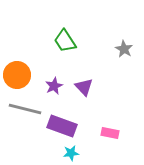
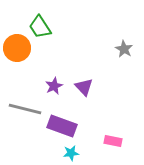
green trapezoid: moved 25 px left, 14 px up
orange circle: moved 27 px up
pink rectangle: moved 3 px right, 8 px down
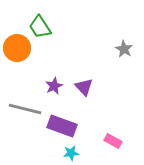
pink rectangle: rotated 18 degrees clockwise
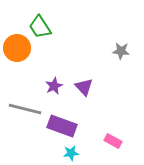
gray star: moved 3 px left, 2 px down; rotated 24 degrees counterclockwise
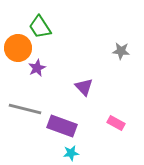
orange circle: moved 1 px right
purple star: moved 17 px left, 18 px up
pink rectangle: moved 3 px right, 18 px up
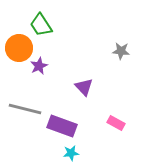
green trapezoid: moved 1 px right, 2 px up
orange circle: moved 1 px right
purple star: moved 2 px right, 2 px up
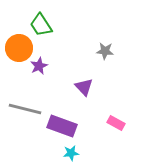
gray star: moved 16 px left
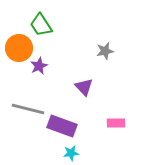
gray star: rotated 18 degrees counterclockwise
gray line: moved 3 px right
pink rectangle: rotated 30 degrees counterclockwise
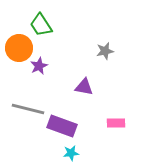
purple triangle: rotated 36 degrees counterclockwise
